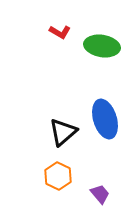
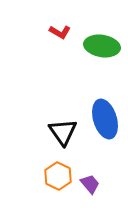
black triangle: rotated 24 degrees counterclockwise
purple trapezoid: moved 10 px left, 10 px up
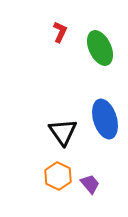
red L-shape: rotated 95 degrees counterclockwise
green ellipse: moved 2 px left, 2 px down; rotated 56 degrees clockwise
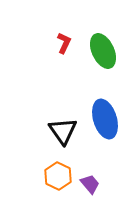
red L-shape: moved 4 px right, 11 px down
green ellipse: moved 3 px right, 3 px down
black triangle: moved 1 px up
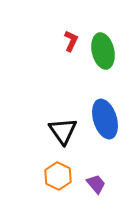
red L-shape: moved 7 px right, 2 px up
green ellipse: rotated 12 degrees clockwise
purple trapezoid: moved 6 px right
